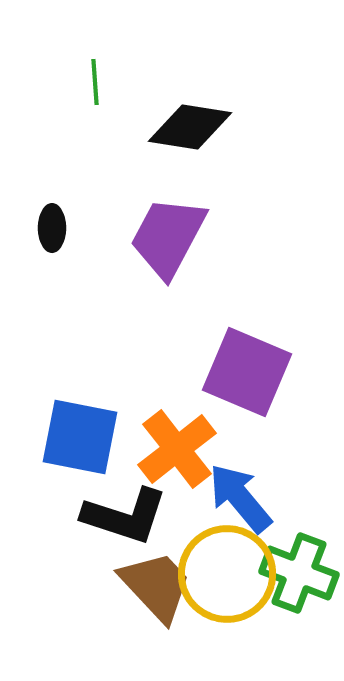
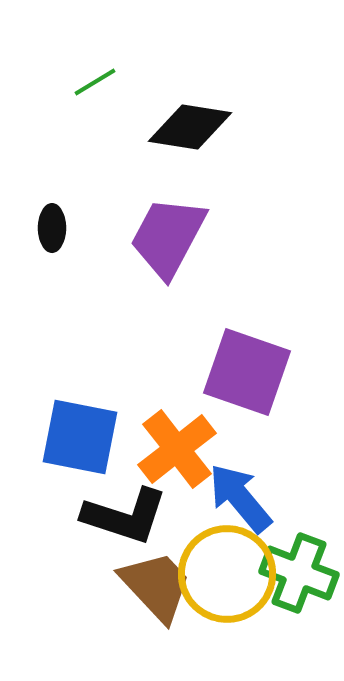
green line: rotated 63 degrees clockwise
purple square: rotated 4 degrees counterclockwise
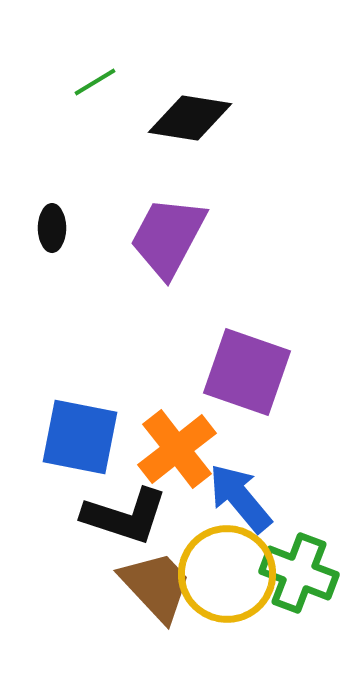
black diamond: moved 9 px up
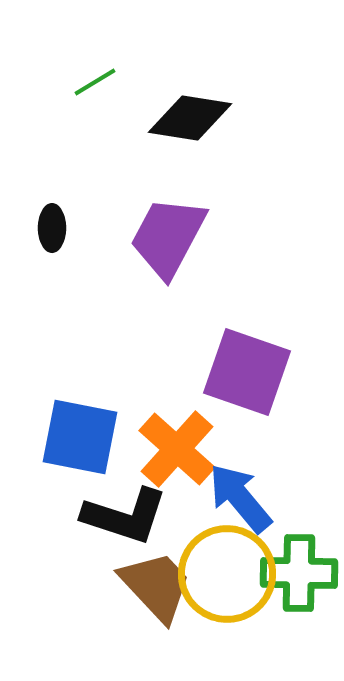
orange cross: rotated 10 degrees counterclockwise
green cross: rotated 20 degrees counterclockwise
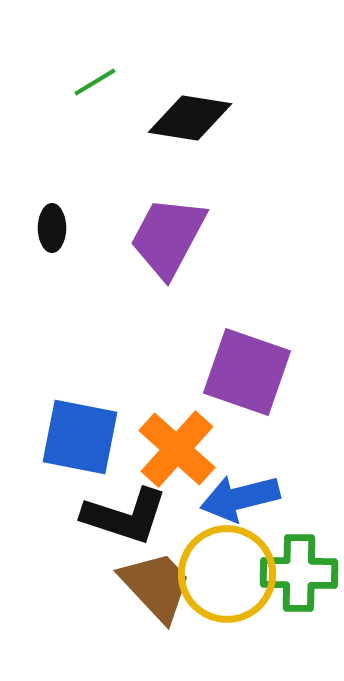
blue arrow: rotated 64 degrees counterclockwise
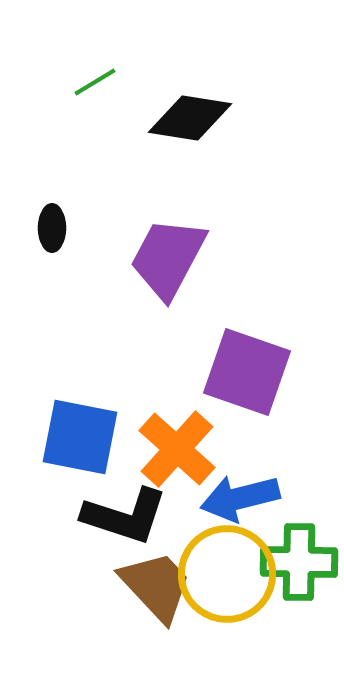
purple trapezoid: moved 21 px down
green cross: moved 11 px up
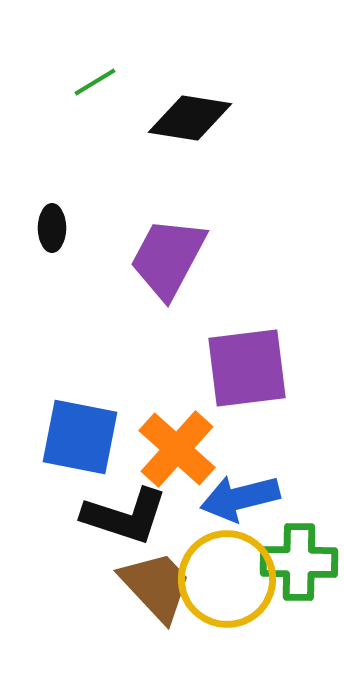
purple square: moved 4 px up; rotated 26 degrees counterclockwise
yellow circle: moved 5 px down
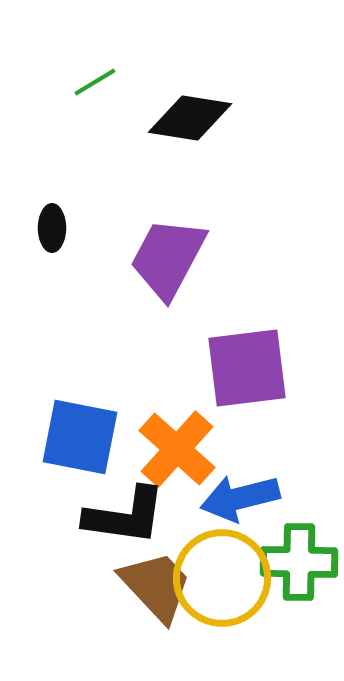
black L-shape: rotated 10 degrees counterclockwise
yellow circle: moved 5 px left, 1 px up
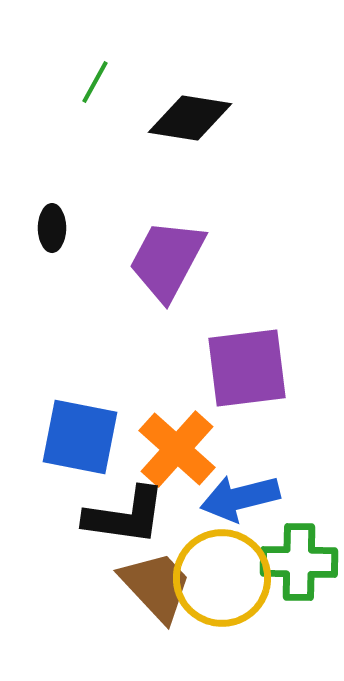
green line: rotated 30 degrees counterclockwise
purple trapezoid: moved 1 px left, 2 px down
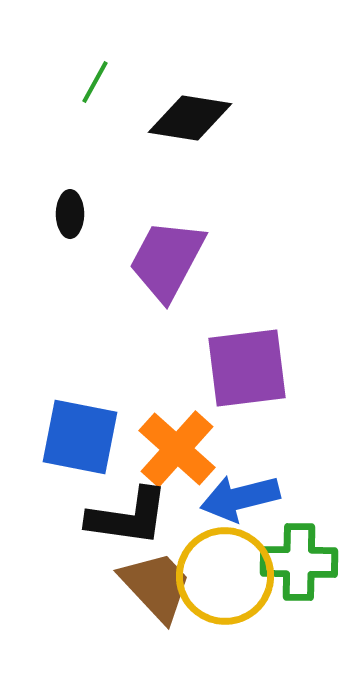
black ellipse: moved 18 px right, 14 px up
black L-shape: moved 3 px right, 1 px down
yellow circle: moved 3 px right, 2 px up
